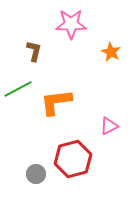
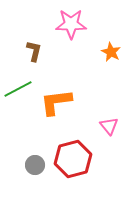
pink triangle: rotated 42 degrees counterclockwise
gray circle: moved 1 px left, 9 px up
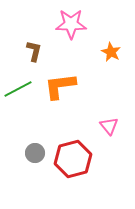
orange L-shape: moved 4 px right, 16 px up
gray circle: moved 12 px up
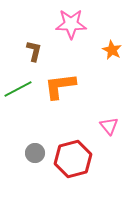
orange star: moved 1 px right, 2 px up
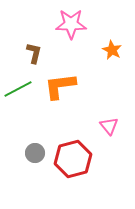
brown L-shape: moved 2 px down
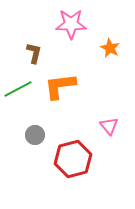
orange star: moved 2 px left, 2 px up
gray circle: moved 18 px up
